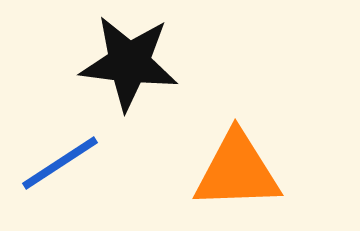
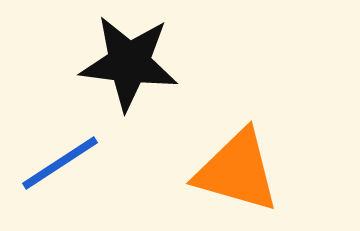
orange triangle: rotated 18 degrees clockwise
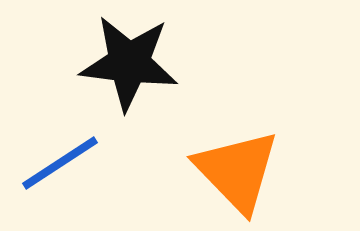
orange triangle: rotated 30 degrees clockwise
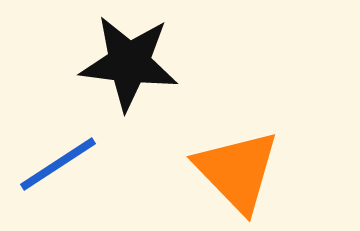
blue line: moved 2 px left, 1 px down
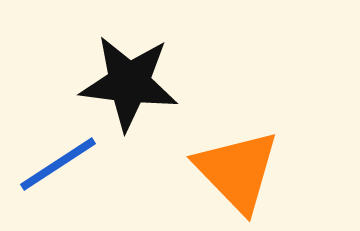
black star: moved 20 px down
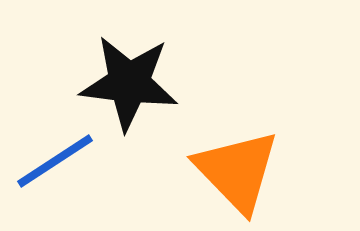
blue line: moved 3 px left, 3 px up
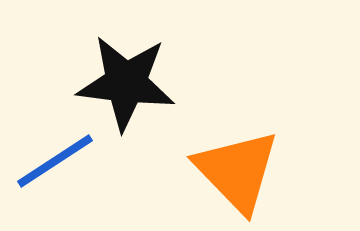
black star: moved 3 px left
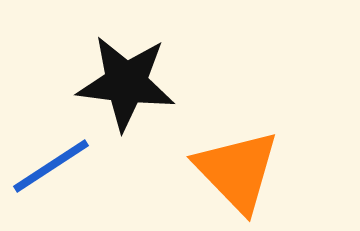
blue line: moved 4 px left, 5 px down
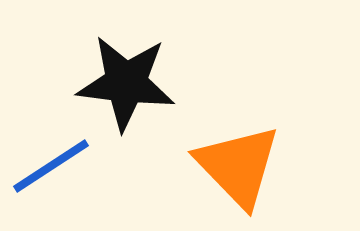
orange triangle: moved 1 px right, 5 px up
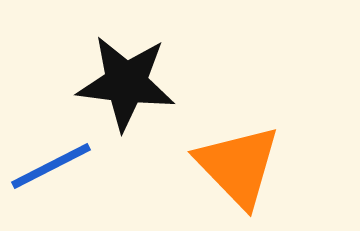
blue line: rotated 6 degrees clockwise
